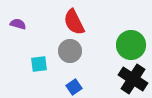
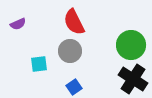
purple semicircle: rotated 140 degrees clockwise
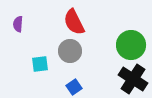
purple semicircle: rotated 119 degrees clockwise
cyan square: moved 1 px right
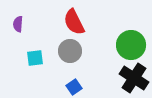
cyan square: moved 5 px left, 6 px up
black cross: moved 1 px right, 1 px up
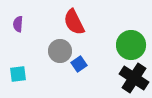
gray circle: moved 10 px left
cyan square: moved 17 px left, 16 px down
blue square: moved 5 px right, 23 px up
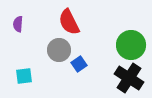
red semicircle: moved 5 px left
gray circle: moved 1 px left, 1 px up
cyan square: moved 6 px right, 2 px down
black cross: moved 5 px left
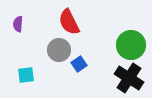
cyan square: moved 2 px right, 1 px up
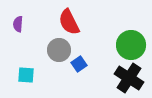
cyan square: rotated 12 degrees clockwise
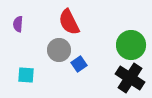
black cross: moved 1 px right
